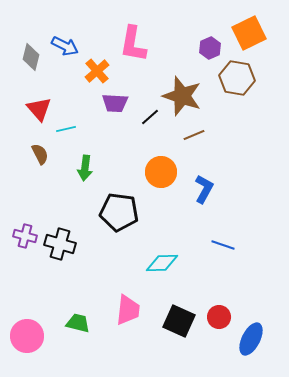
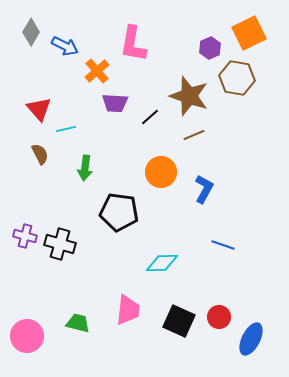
gray diamond: moved 25 px up; rotated 16 degrees clockwise
brown star: moved 7 px right
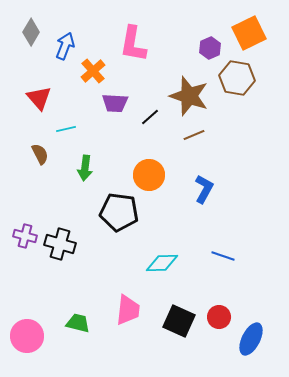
blue arrow: rotated 96 degrees counterclockwise
orange cross: moved 4 px left
red triangle: moved 11 px up
orange circle: moved 12 px left, 3 px down
blue line: moved 11 px down
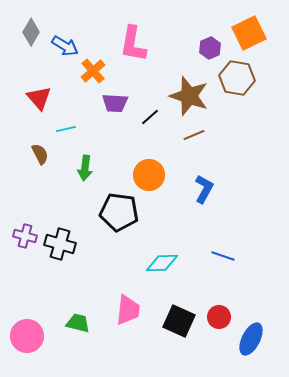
blue arrow: rotated 100 degrees clockwise
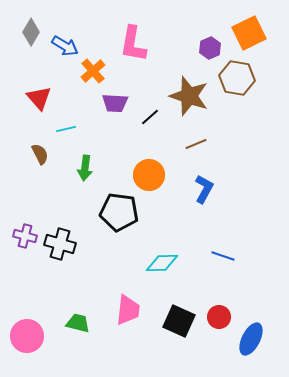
brown line: moved 2 px right, 9 px down
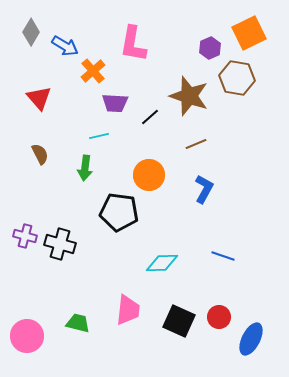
cyan line: moved 33 px right, 7 px down
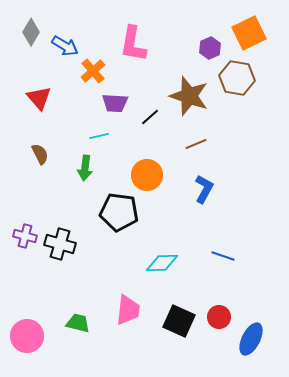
orange circle: moved 2 px left
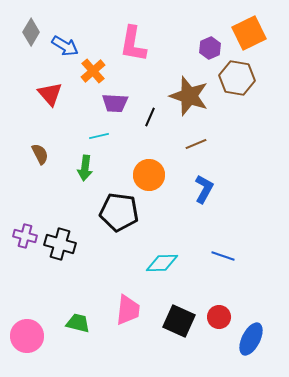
red triangle: moved 11 px right, 4 px up
black line: rotated 24 degrees counterclockwise
orange circle: moved 2 px right
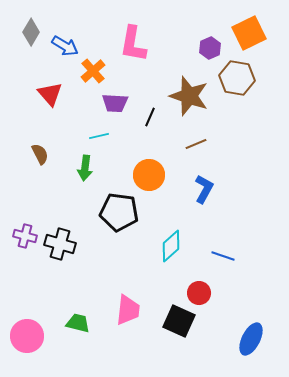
cyan diamond: moved 9 px right, 17 px up; rotated 40 degrees counterclockwise
red circle: moved 20 px left, 24 px up
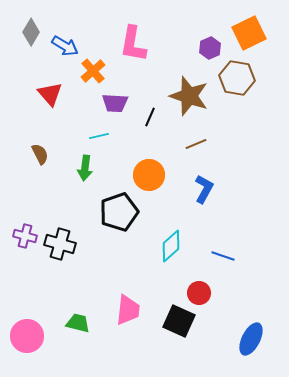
black pentagon: rotated 27 degrees counterclockwise
